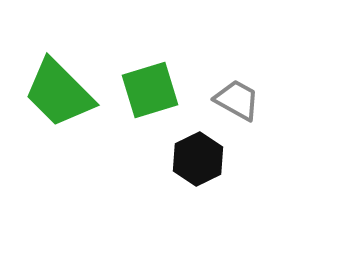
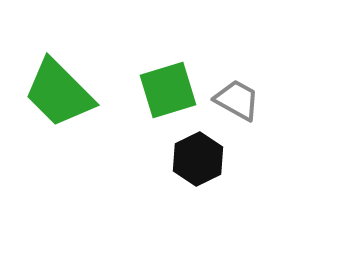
green square: moved 18 px right
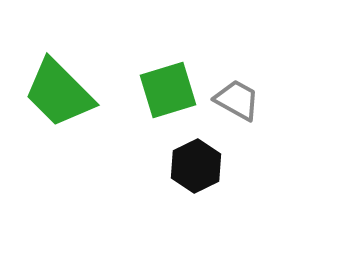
black hexagon: moved 2 px left, 7 px down
